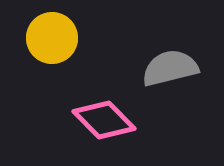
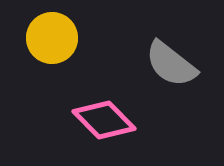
gray semicircle: moved 1 px right, 4 px up; rotated 128 degrees counterclockwise
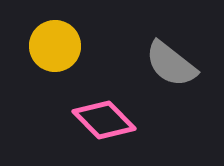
yellow circle: moved 3 px right, 8 px down
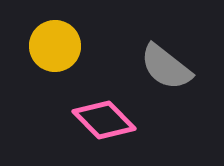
gray semicircle: moved 5 px left, 3 px down
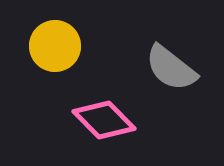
gray semicircle: moved 5 px right, 1 px down
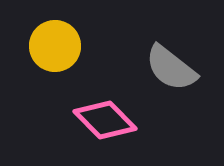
pink diamond: moved 1 px right
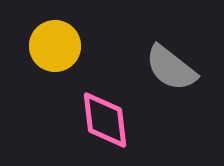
pink diamond: rotated 38 degrees clockwise
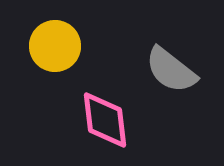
gray semicircle: moved 2 px down
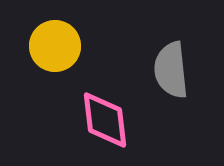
gray semicircle: rotated 46 degrees clockwise
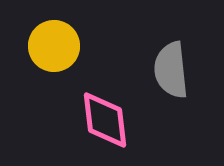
yellow circle: moved 1 px left
